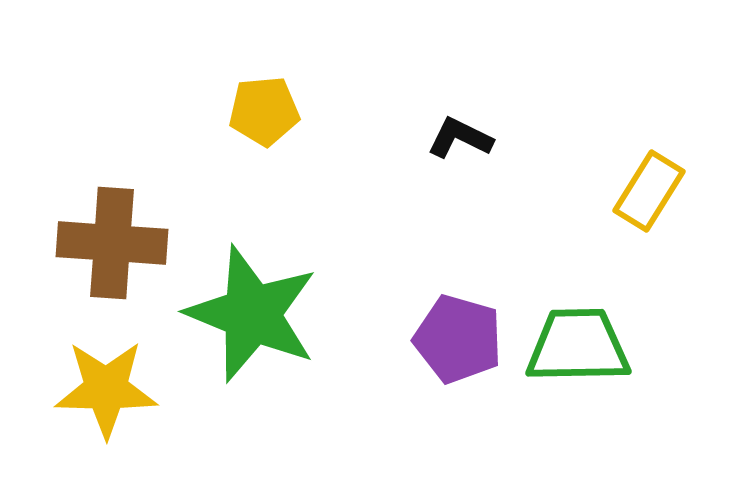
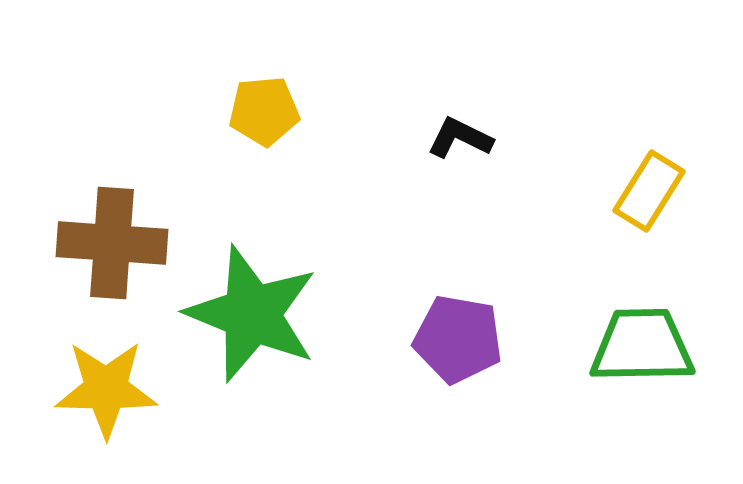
purple pentagon: rotated 6 degrees counterclockwise
green trapezoid: moved 64 px right
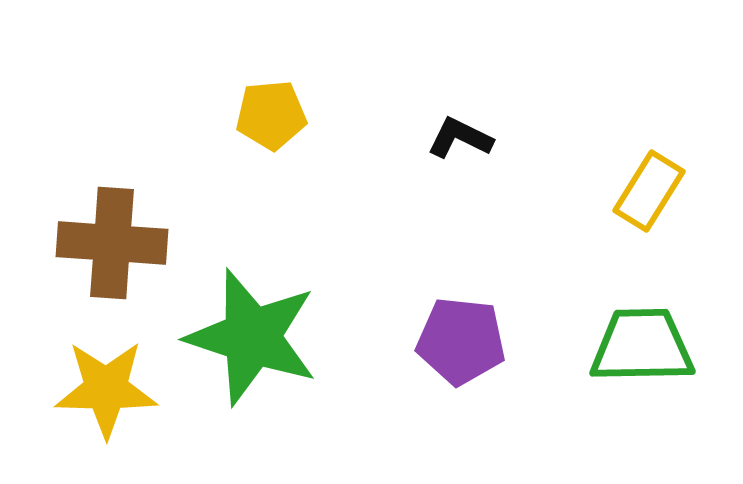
yellow pentagon: moved 7 px right, 4 px down
green star: moved 23 px down; rotated 4 degrees counterclockwise
purple pentagon: moved 3 px right, 2 px down; rotated 4 degrees counterclockwise
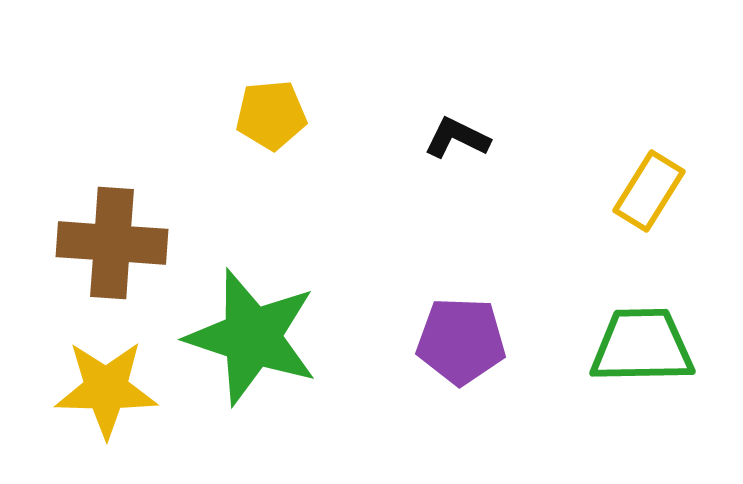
black L-shape: moved 3 px left
purple pentagon: rotated 4 degrees counterclockwise
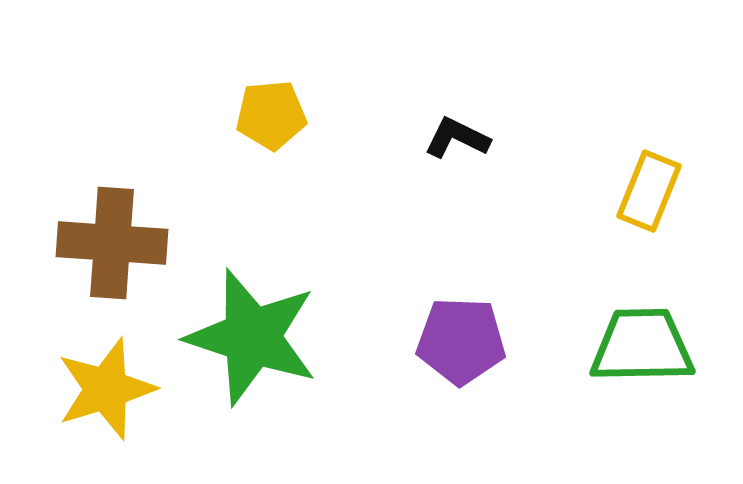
yellow rectangle: rotated 10 degrees counterclockwise
yellow star: rotated 18 degrees counterclockwise
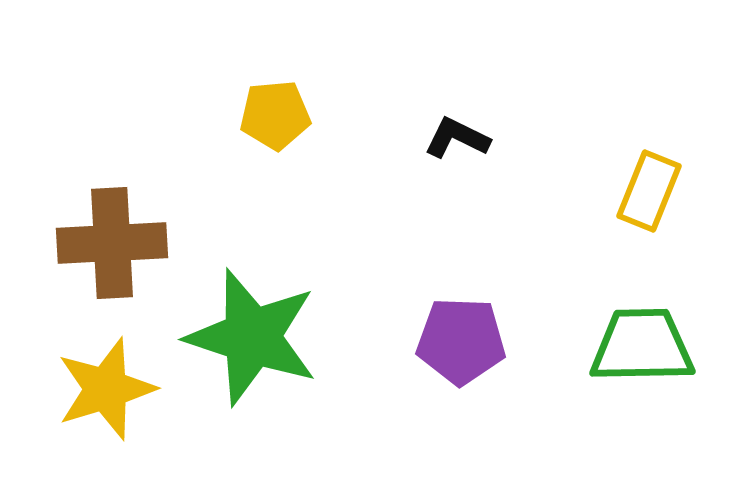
yellow pentagon: moved 4 px right
brown cross: rotated 7 degrees counterclockwise
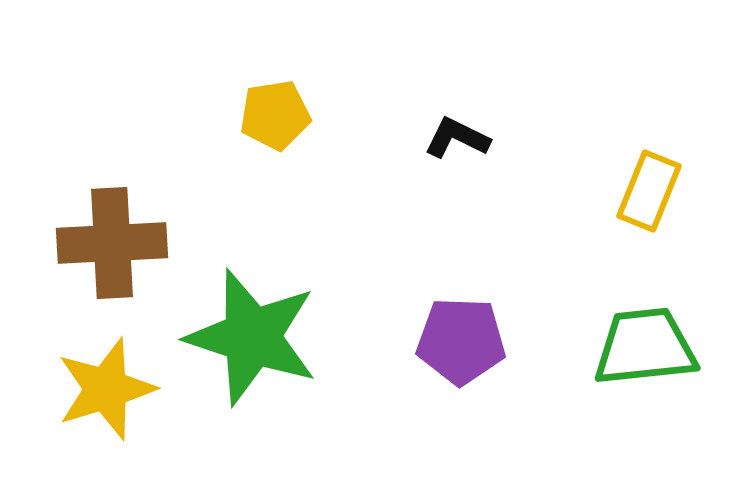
yellow pentagon: rotated 4 degrees counterclockwise
green trapezoid: moved 3 px right, 1 px down; rotated 5 degrees counterclockwise
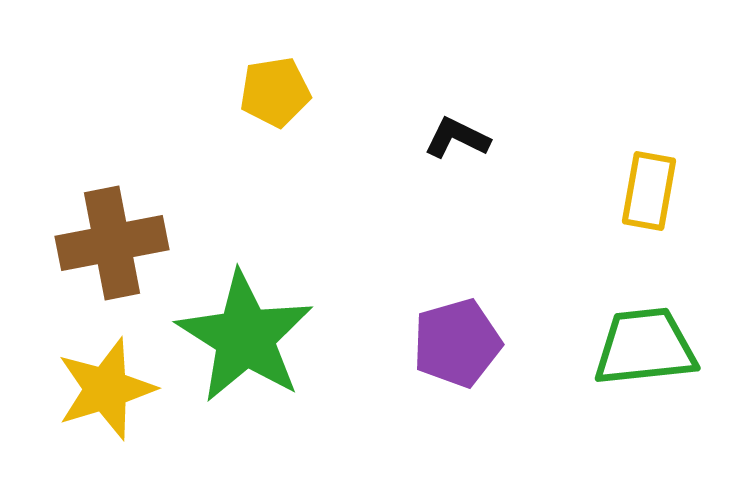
yellow pentagon: moved 23 px up
yellow rectangle: rotated 12 degrees counterclockwise
brown cross: rotated 8 degrees counterclockwise
green star: moved 7 px left; rotated 14 degrees clockwise
purple pentagon: moved 4 px left, 2 px down; rotated 18 degrees counterclockwise
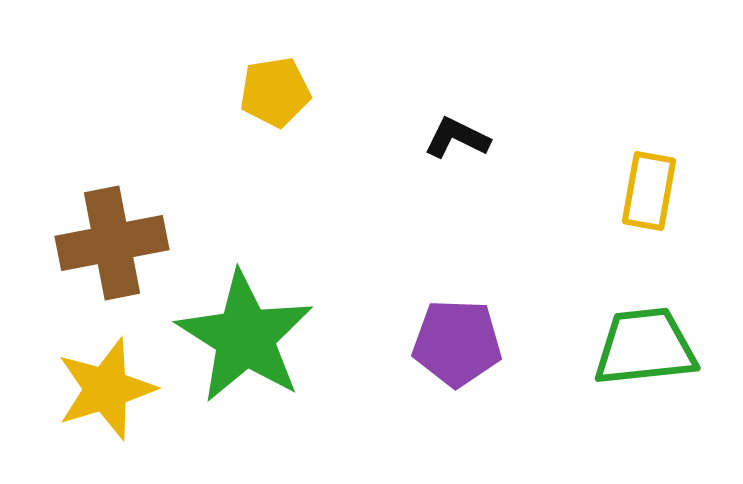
purple pentagon: rotated 18 degrees clockwise
